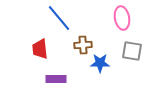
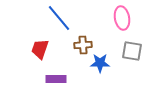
red trapezoid: rotated 25 degrees clockwise
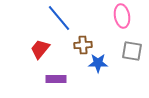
pink ellipse: moved 2 px up
red trapezoid: rotated 20 degrees clockwise
blue star: moved 2 px left
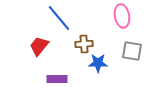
brown cross: moved 1 px right, 1 px up
red trapezoid: moved 1 px left, 3 px up
purple rectangle: moved 1 px right
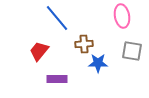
blue line: moved 2 px left
red trapezoid: moved 5 px down
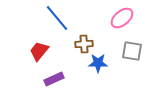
pink ellipse: moved 2 px down; rotated 60 degrees clockwise
purple rectangle: moved 3 px left; rotated 24 degrees counterclockwise
